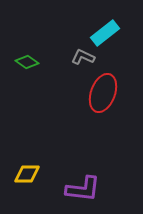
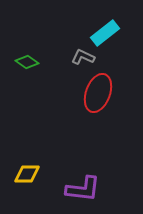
red ellipse: moved 5 px left
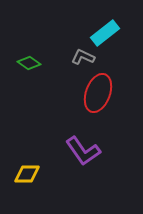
green diamond: moved 2 px right, 1 px down
purple L-shape: moved 38 px up; rotated 48 degrees clockwise
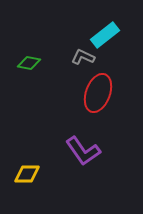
cyan rectangle: moved 2 px down
green diamond: rotated 25 degrees counterclockwise
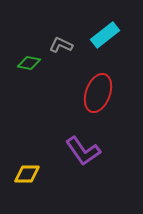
gray L-shape: moved 22 px left, 12 px up
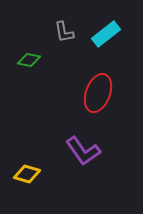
cyan rectangle: moved 1 px right, 1 px up
gray L-shape: moved 3 px right, 13 px up; rotated 125 degrees counterclockwise
green diamond: moved 3 px up
yellow diamond: rotated 16 degrees clockwise
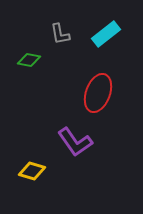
gray L-shape: moved 4 px left, 2 px down
purple L-shape: moved 8 px left, 9 px up
yellow diamond: moved 5 px right, 3 px up
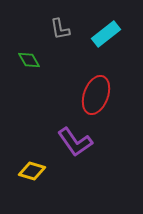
gray L-shape: moved 5 px up
green diamond: rotated 50 degrees clockwise
red ellipse: moved 2 px left, 2 px down
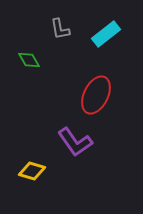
red ellipse: rotated 6 degrees clockwise
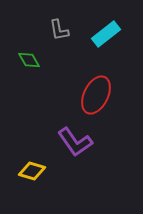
gray L-shape: moved 1 px left, 1 px down
